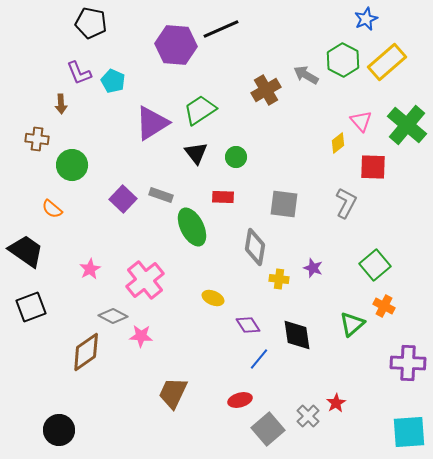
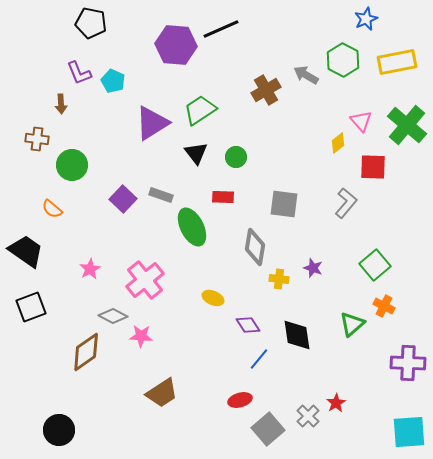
yellow rectangle at (387, 62): moved 10 px right; rotated 30 degrees clockwise
gray L-shape at (346, 203): rotated 12 degrees clockwise
brown trapezoid at (173, 393): moved 11 px left; rotated 148 degrees counterclockwise
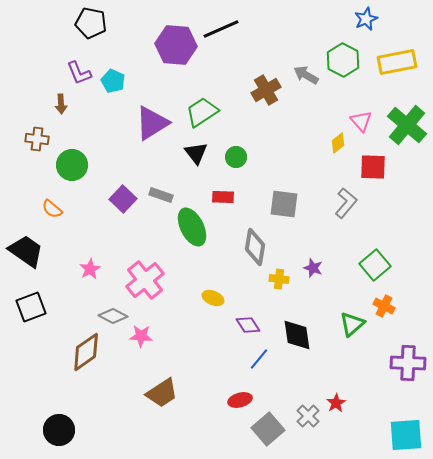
green trapezoid at (200, 110): moved 2 px right, 2 px down
cyan square at (409, 432): moved 3 px left, 3 px down
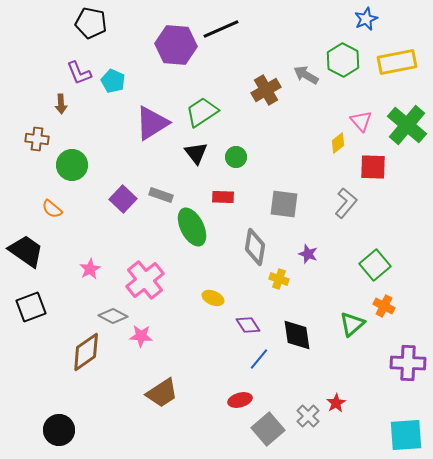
purple star at (313, 268): moved 5 px left, 14 px up
yellow cross at (279, 279): rotated 12 degrees clockwise
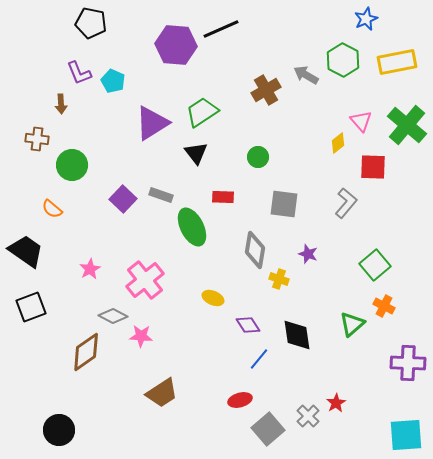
green circle at (236, 157): moved 22 px right
gray diamond at (255, 247): moved 3 px down
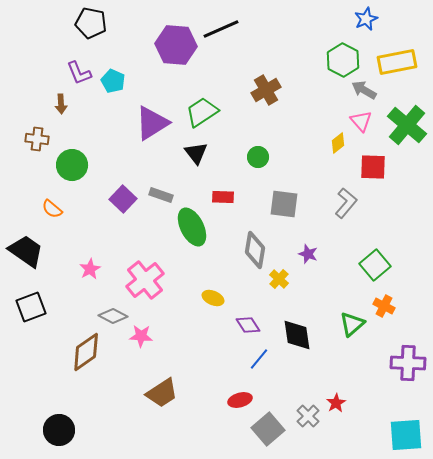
gray arrow at (306, 75): moved 58 px right, 15 px down
yellow cross at (279, 279): rotated 24 degrees clockwise
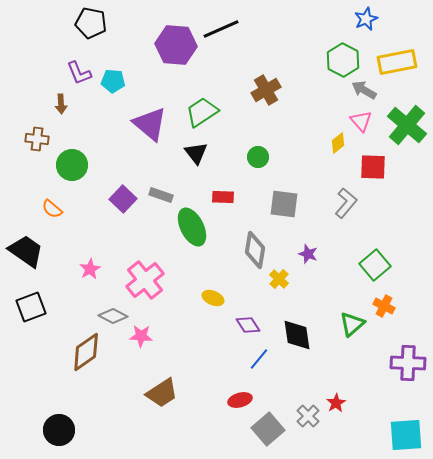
cyan pentagon at (113, 81): rotated 20 degrees counterclockwise
purple triangle at (152, 123): moved 2 px left, 1 px down; rotated 48 degrees counterclockwise
